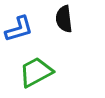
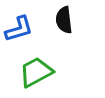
black semicircle: moved 1 px down
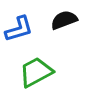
black semicircle: rotated 76 degrees clockwise
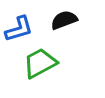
green trapezoid: moved 4 px right, 9 px up
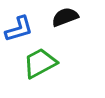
black semicircle: moved 1 px right, 3 px up
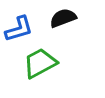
black semicircle: moved 2 px left, 1 px down
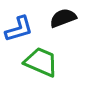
green trapezoid: moved 1 px right, 1 px up; rotated 51 degrees clockwise
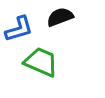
black semicircle: moved 3 px left, 1 px up
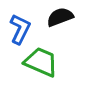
blue L-shape: moved 1 px right; rotated 48 degrees counterclockwise
